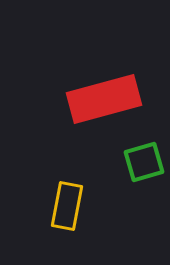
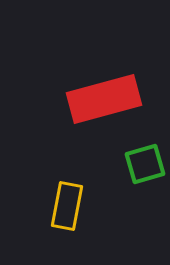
green square: moved 1 px right, 2 px down
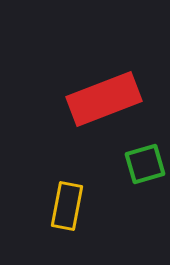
red rectangle: rotated 6 degrees counterclockwise
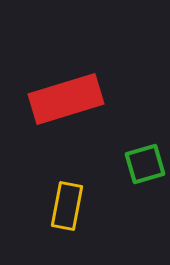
red rectangle: moved 38 px left; rotated 4 degrees clockwise
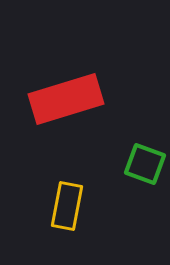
green square: rotated 36 degrees clockwise
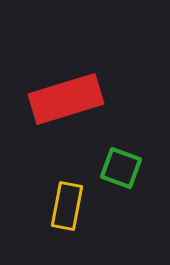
green square: moved 24 px left, 4 px down
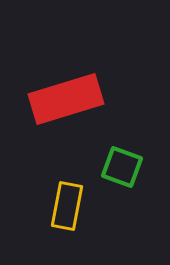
green square: moved 1 px right, 1 px up
